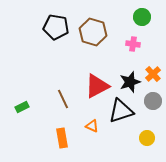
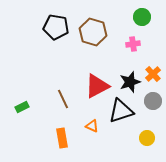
pink cross: rotated 16 degrees counterclockwise
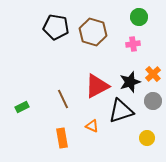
green circle: moved 3 px left
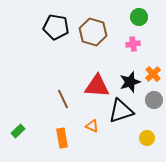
red triangle: rotated 32 degrees clockwise
gray circle: moved 1 px right, 1 px up
green rectangle: moved 4 px left, 24 px down; rotated 16 degrees counterclockwise
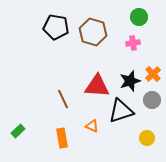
pink cross: moved 1 px up
black star: moved 1 px up
gray circle: moved 2 px left
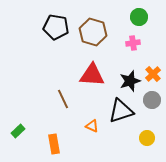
red triangle: moved 5 px left, 11 px up
orange rectangle: moved 8 px left, 6 px down
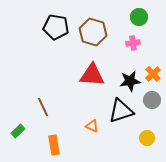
black star: rotated 10 degrees clockwise
brown line: moved 20 px left, 8 px down
orange rectangle: moved 1 px down
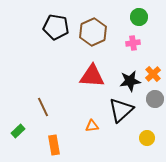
brown hexagon: rotated 20 degrees clockwise
red triangle: moved 1 px down
gray circle: moved 3 px right, 1 px up
black triangle: moved 1 px up; rotated 24 degrees counterclockwise
orange triangle: rotated 32 degrees counterclockwise
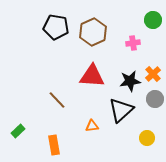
green circle: moved 14 px right, 3 px down
brown line: moved 14 px right, 7 px up; rotated 18 degrees counterclockwise
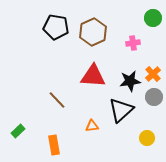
green circle: moved 2 px up
red triangle: moved 1 px right
gray circle: moved 1 px left, 2 px up
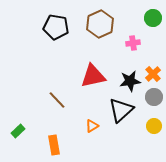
brown hexagon: moved 7 px right, 8 px up
red triangle: rotated 16 degrees counterclockwise
orange triangle: rotated 24 degrees counterclockwise
yellow circle: moved 7 px right, 12 px up
